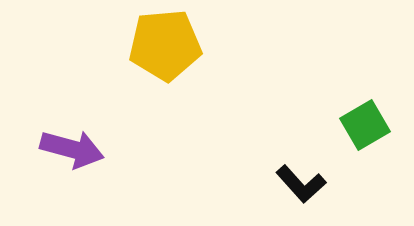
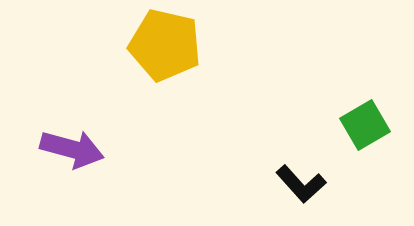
yellow pentagon: rotated 18 degrees clockwise
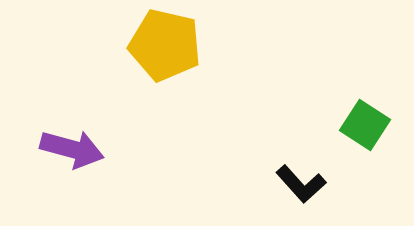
green square: rotated 27 degrees counterclockwise
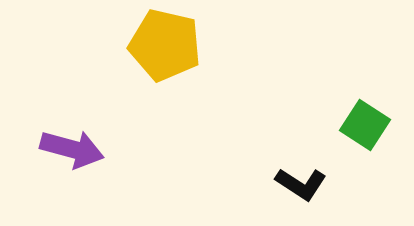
black L-shape: rotated 15 degrees counterclockwise
